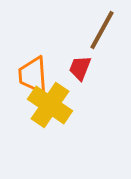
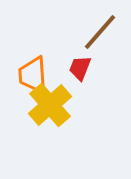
brown line: moved 2 px left, 2 px down; rotated 12 degrees clockwise
yellow cross: rotated 15 degrees clockwise
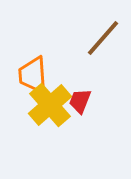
brown line: moved 3 px right, 6 px down
red trapezoid: moved 33 px down
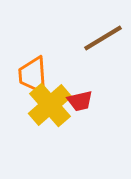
brown line: rotated 18 degrees clockwise
red trapezoid: rotated 124 degrees counterclockwise
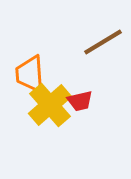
brown line: moved 4 px down
orange trapezoid: moved 3 px left, 1 px up
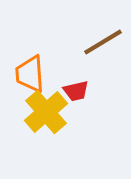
red trapezoid: moved 4 px left, 10 px up
yellow cross: moved 4 px left, 7 px down
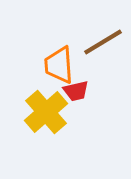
orange trapezoid: moved 29 px right, 9 px up
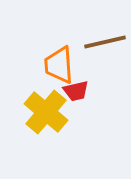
brown line: moved 2 px right; rotated 18 degrees clockwise
yellow cross: rotated 9 degrees counterclockwise
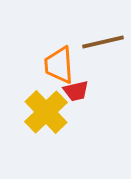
brown line: moved 2 px left
yellow cross: rotated 6 degrees clockwise
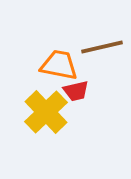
brown line: moved 1 px left, 5 px down
orange trapezoid: rotated 105 degrees clockwise
